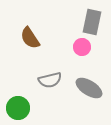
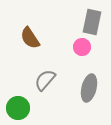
gray semicircle: moved 5 px left; rotated 145 degrees clockwise
gray ellipse: rotated 72 degrees clockwise
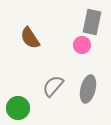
pink circle: moved 2 px up
gray semicircle: moved 8 px right, 6 px down
gray ellipse: moved 1 px left, 1 px down
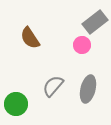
gray rectangle: moved 3 px right; rotated 40 degrees clockwise
green circle: moved 2 px left, 4 px up
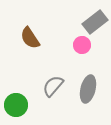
green circle: moved 1 px down
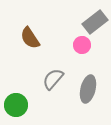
gray semicircle: moved 7 px up
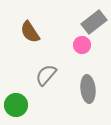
gray rectangle: moved 1 px left
brown semicircle: moved 6 px up
gray semicircle: moved 7 px left, 4 px up
gray ellipse: rotated 20 degrees counterclockwise
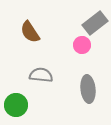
gray rectangle: moved 1 px right, 1 px down
gray semicircle: moved 5 px left; rotated 55 degrees clockwise
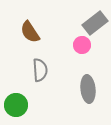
gray semicircle: moved 1 px left, 5 px up; rotated 80 degrees clockwise
